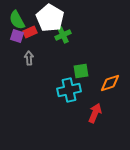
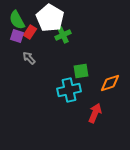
red rectangle: rotated 32 degrees counterclockwise
gray arrow: rotated 40 degrees counterclockwise
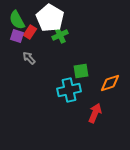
green cross: moved 3 px left
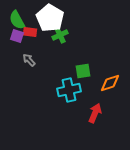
red rectangle: rotated 64 degrees clockwise
gray arrow: moved 2 px down
green square: moved 2 px right
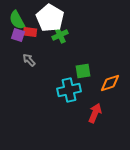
purple square: moved 1 px right, 1 px up
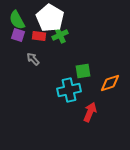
red rectangle: moved 9 px right, 4 px down
gray arrow: moved 4 px right, 1 px up
red arrow: moved 5 px left, 1 px up
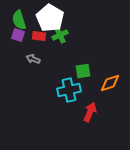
green semicircle: moved 2 px right; rotated 12 degrees clockwise
gray arrow: rotated 24 degrees counterclockwise
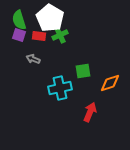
purple square: moved 1 px right
cyan cross: moved 9 px left, 2 px up
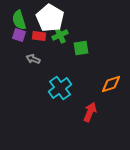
green square: moved 2 px left, 23 px up
orange diamond: moved 1 px right, 1 px down
cyan cross: rotated 25 degrees counterclockwise
